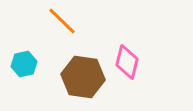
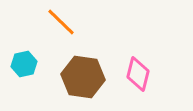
orange line: moved 1 px left, 1 px down
pink diamond: moved 11 px right, 12 px down
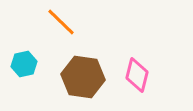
pink diamond: moved 1 px left, 1 px down
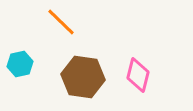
cyan hexagon: moved 4 px left
pink diamond: moved 1 px right
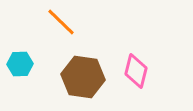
cyan hexagon: rotated 10 degrees clockwise
pink diamond: moved 2 px left, 4 px up
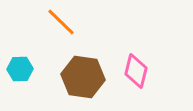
cyan hexagon: moved 5 px down
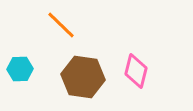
orange line: moved 3 px down
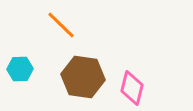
pink diamond: moved 4 px left, 17 px down
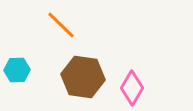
cyan hexagon: moved 3 px left, 1 px down
pink diamond: rotated 16 degrees clockwise
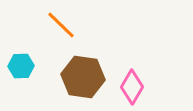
cyan hexagon: moved 4 px right, 4 px up
pink diamond: moved 1 px up
